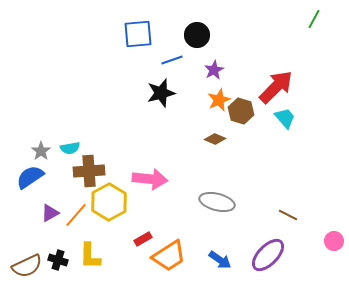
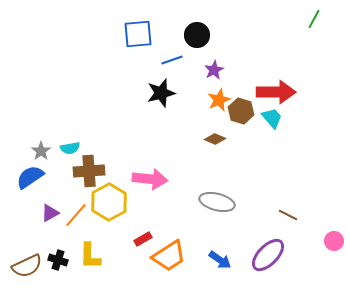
red arrow: moved 5 px down; rotated 45 degrees clockwise
cyan trapezoid: moved 13 px left
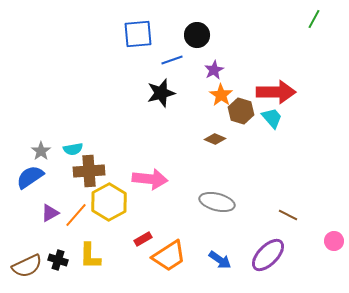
orange star: moved 2 px right, 5 px up; rotated 15 degrees counterclockwise
cyan semicircle: moved 3 px right, 1 px down
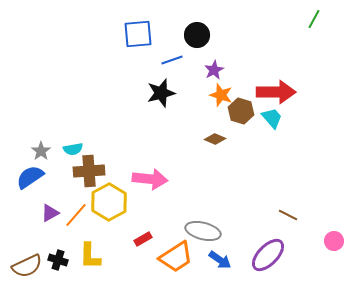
orange star: rotated 15 degrees counterclockwise
gray ellipse: moved 14 px left, 29 px down
orange trapezoid: moved 7 px right, 1 px down
